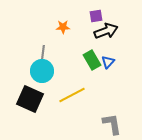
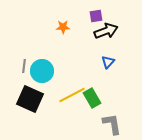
gray line: moved 19 px left, 14 px down
green rectangle: moved 38 px down
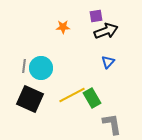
cyan circle: moved 1 px left, 3 px up
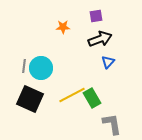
black arrow: moved 6 px left, 8 px down
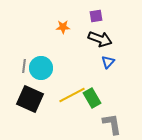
black arrow: rotated 40 degrees clockwise
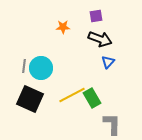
gray L-shape: rotated 10 degrees clockwise
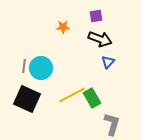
black square: moved 3 px left
gray L-shape: rotated 15 degrees clockwise
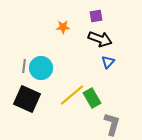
yellow line: rotated 12 degrees counterclockwise
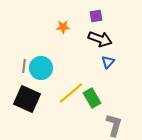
yellow line: moved 1 px left, 2 px up
gray L-shape: moved 2 px right, 1 px down
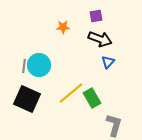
cyan circle: moved 2 px left, 3 px up
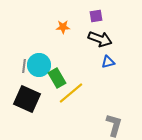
blue triangle: rotated 32 degrees clockwise
green rectangle: moved 35 px left, 20 px up
